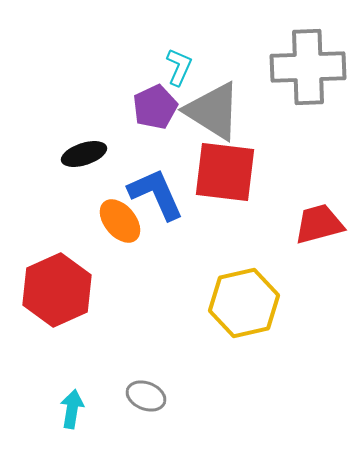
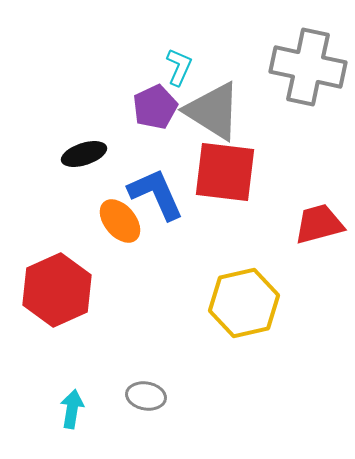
gray cross: rotated 14 degrees clockwise
gray ellipse: rotated 12 degrees counterclockwise
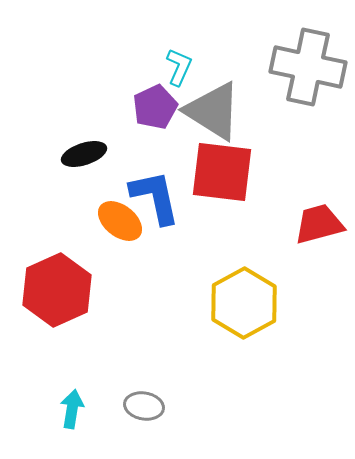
red square: moved 3 px left
blue L-shape: moved 1 px left, 3 px down; rotated 12 degrees clockwise
orange ellipse: rotated 12 degrees counterclockwise
yellow hexagon: rotated 16 degrees counterclockwise
gray ellipse: moved 2 px left, 10 px down
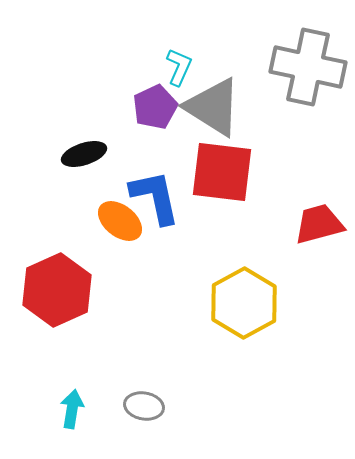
gray triangle: moved 4 px up
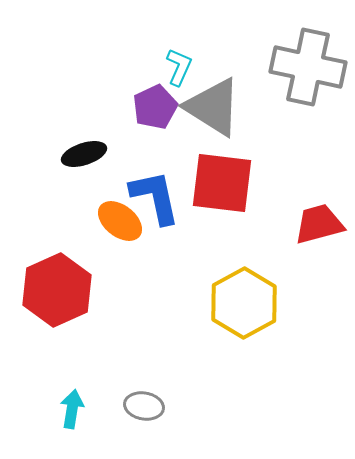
red square: moved 11 px down
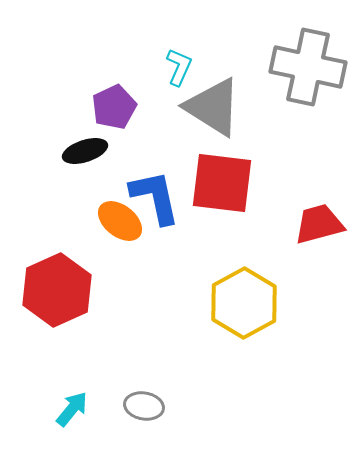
purple pentagon: moved 41 px left
black ellipse: moved 1 px right, 3 px up
cyan arrow: rotated 30 degrees clockwise
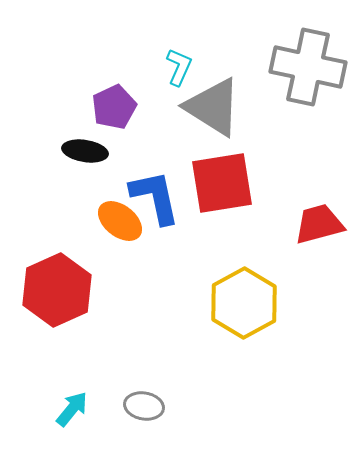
black ellipse: rotated 27 degrees clockwise
red square: rotated 16 degrees counterclockwise
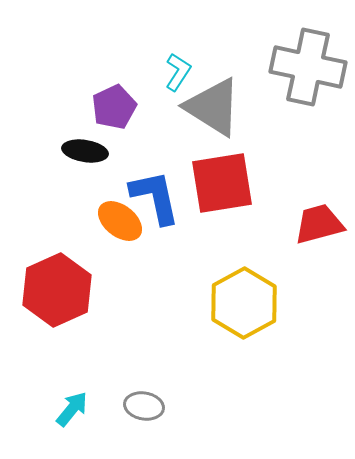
cyan L-shape: moved 1 px left, 5 px down; rotated 9 degrees clockwise
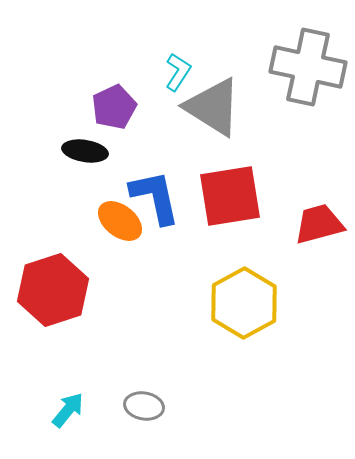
red square: moved 8 px right, 13 px down
red hexagon: moved 4 px left; rotated 6 degrees clockwise
cyan arrow: moved 4 px left, 1 px down
